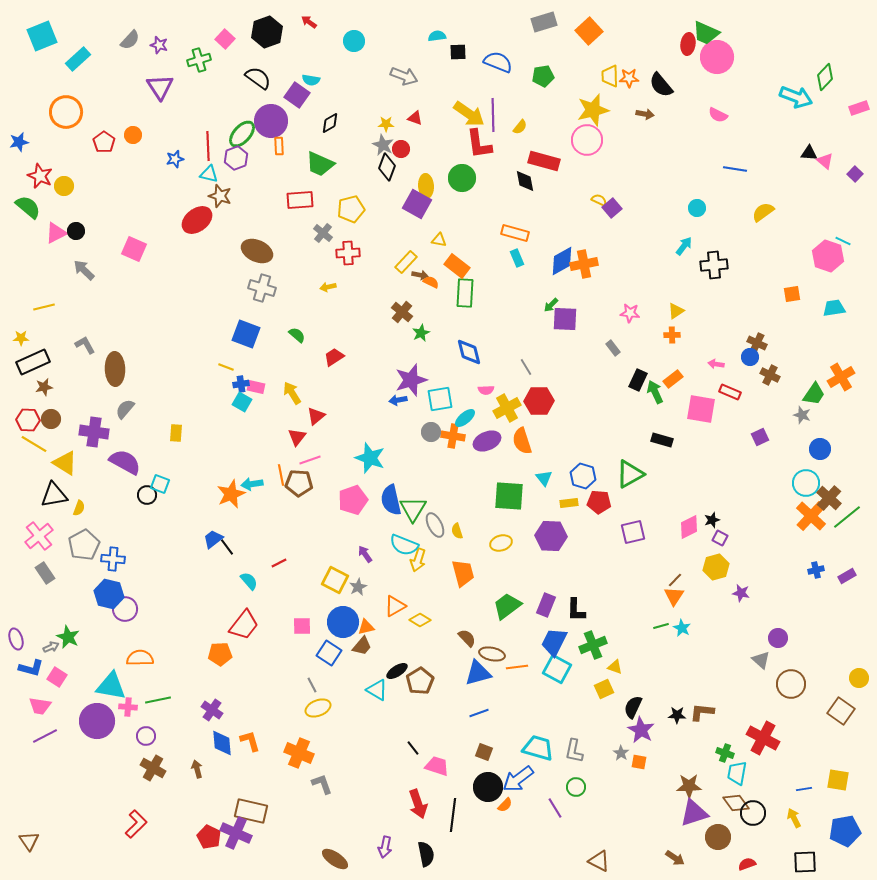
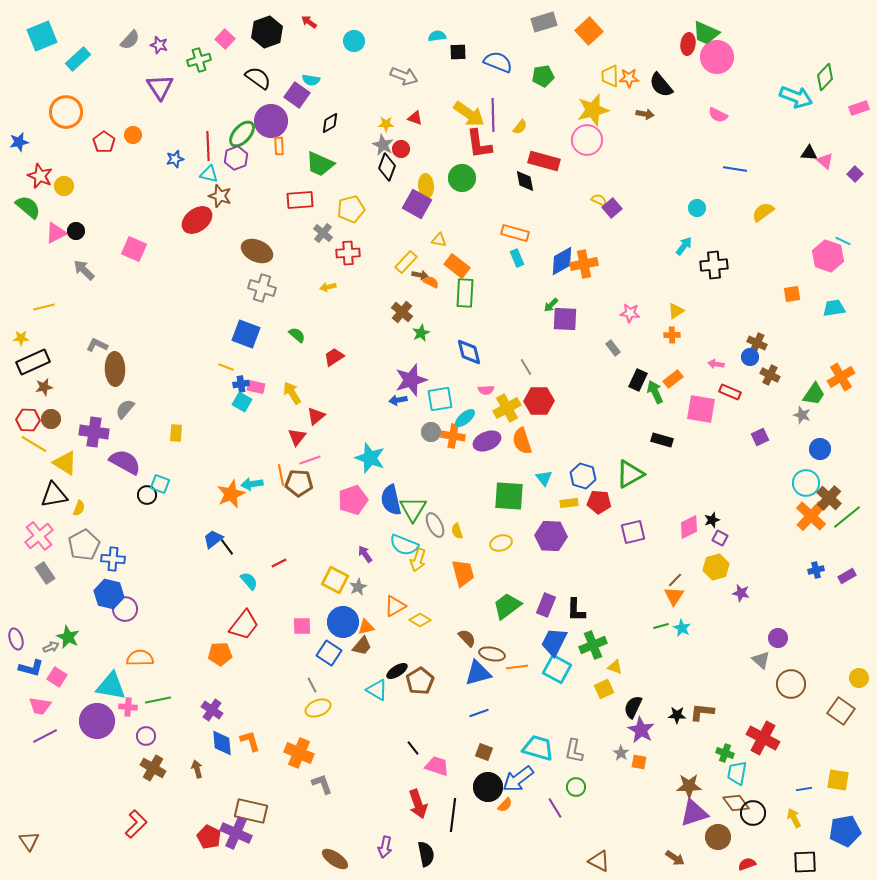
gray L-shape at (85, 345): moved 12 px right; rotated 35 degrees counterclockwise
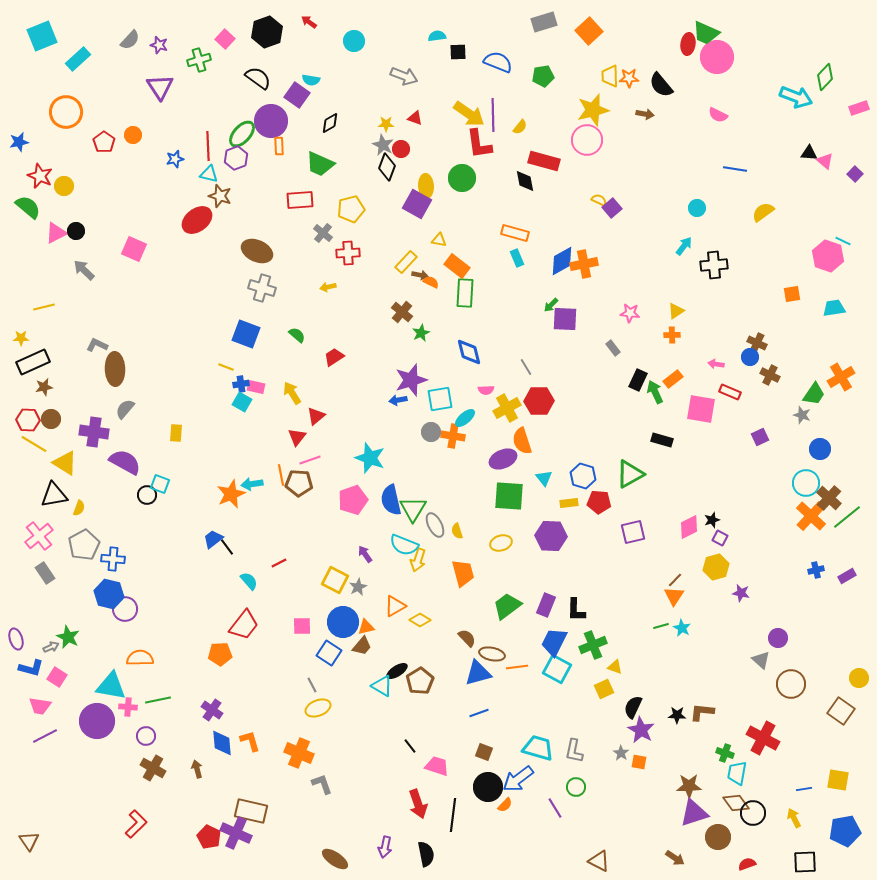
purple ellipse at (487, 441): moved 16 px right, 18 px down
cyan triangle at (377, 690): moved 5 px right, 4 px up
black line at (413, 748): moved 3 px left, 2 px up
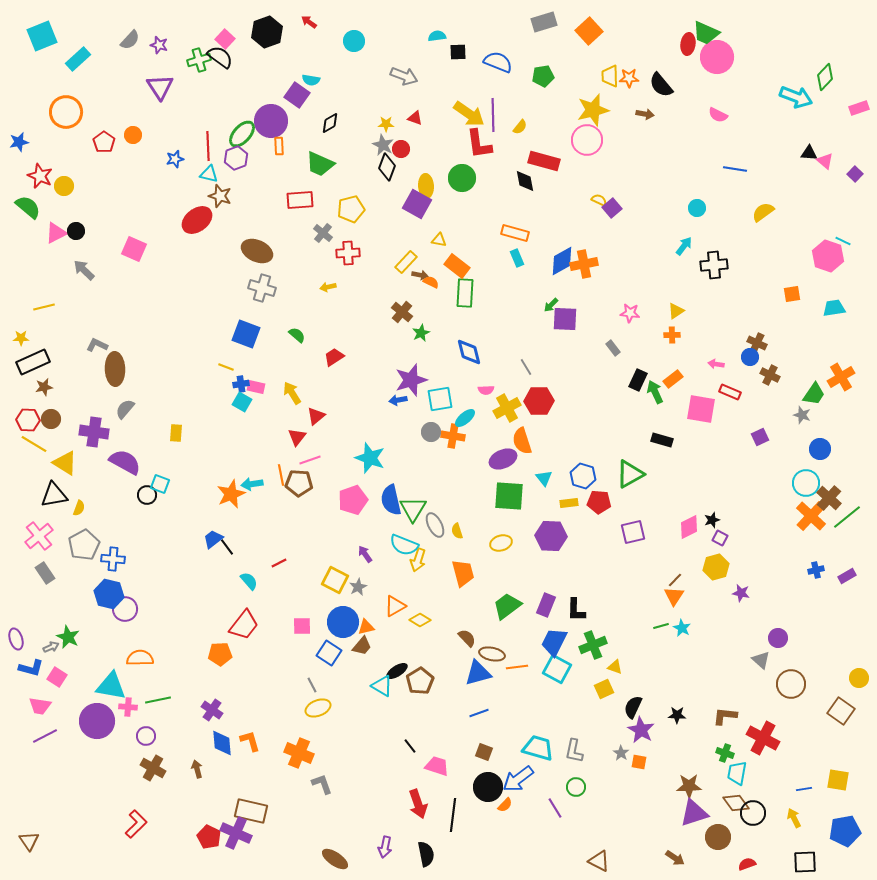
black semicircle at (258, 78): moved 38 px left, 21 px up
brown L-shape at (702, 712): moved 23 px right, 4 px down
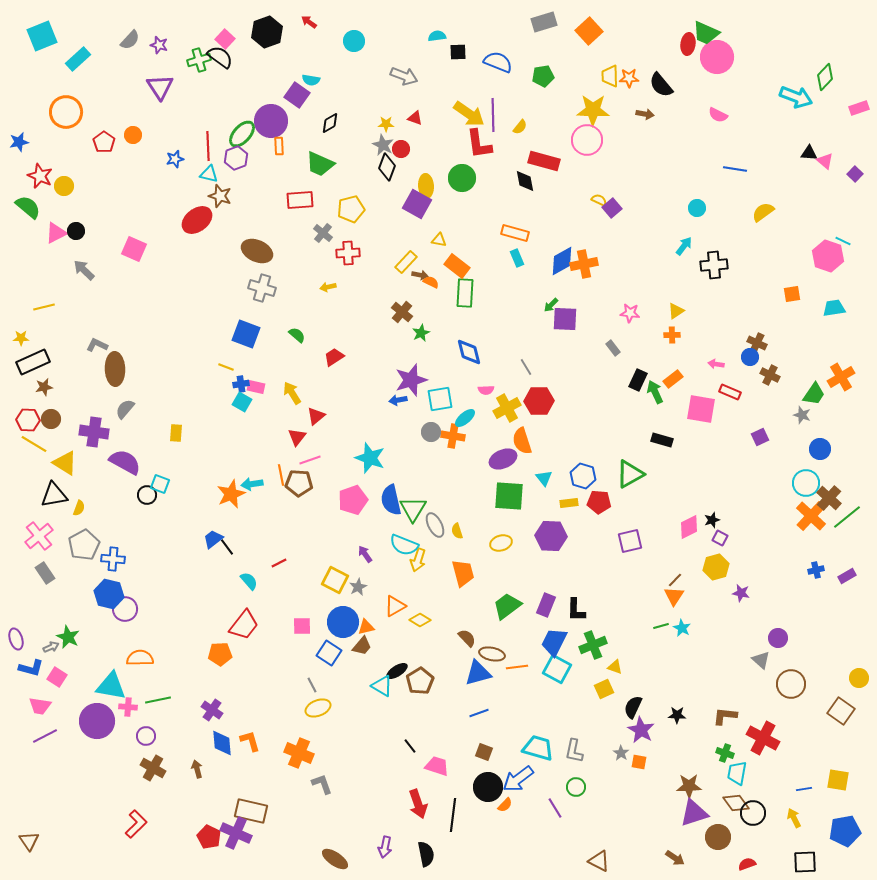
yellow star at (593, 110): rotated 16 degrees clockwise
purple square at (633, 532): moved 3 px left, 9 px down
